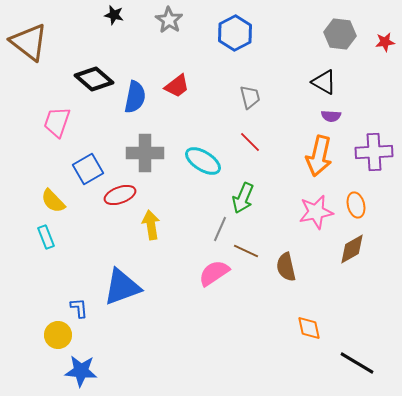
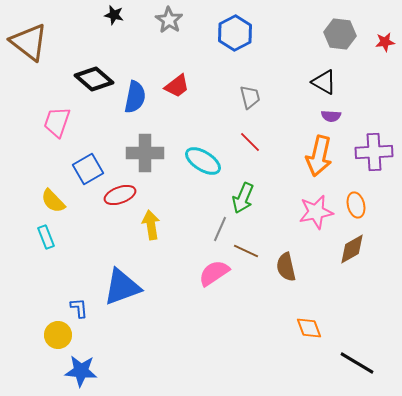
orange diamond: rotated 8 degrees counterclockwise
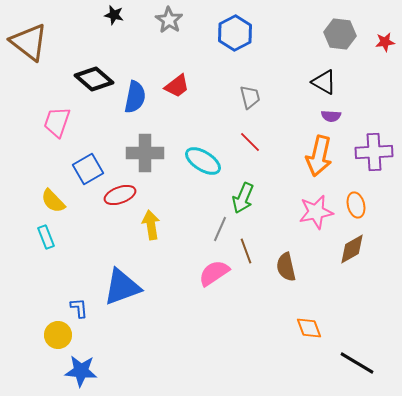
brown line: rotated 45 degrees clockwise
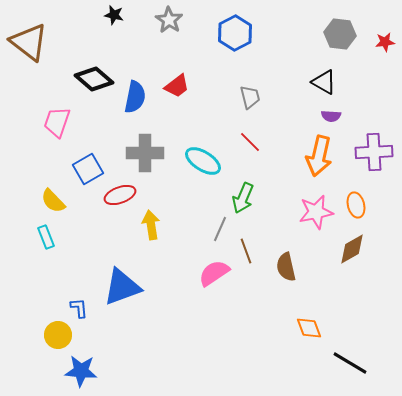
black line: moved 7 px left
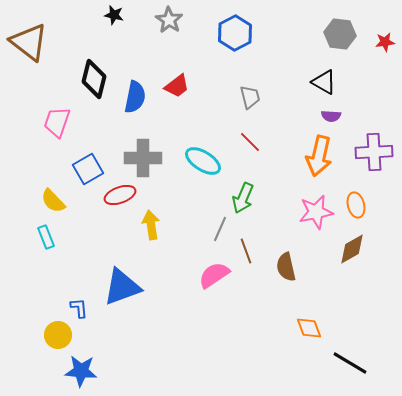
black diamond: rotated 63 degrees clockwise
gray cross: moved 2 px left, 5 px down
pink semicircle: moved 2 px down
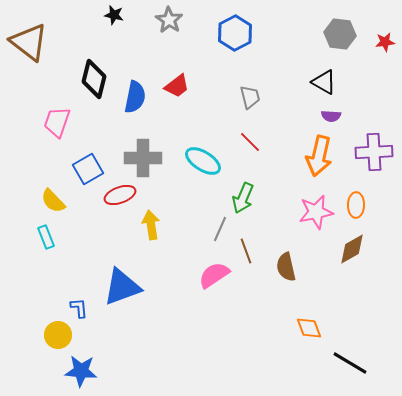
orange ellipse: rotated 15 degrees clockwise
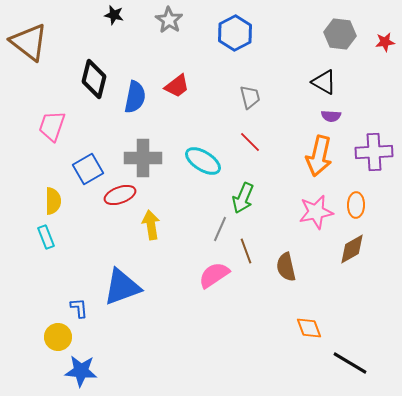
pink trapezoid: moved 5 px left, 4 px down
yellow semicircle: rotated 136 degrees counterclockwise
yellow circle: moved 2 px down
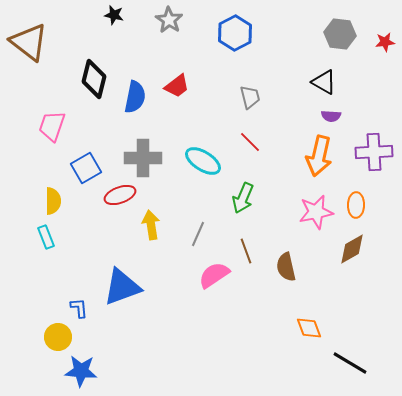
blue square: moved 2 px left, 1 px up
gray line: moved 22 px left, 5 px down
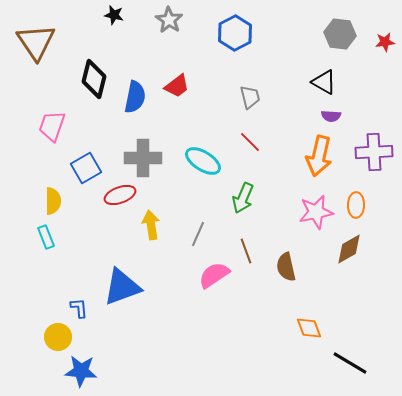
brown triangle: moved 7 px right; rotated 18 degrees clockwise
brown diamond: moved 3 px left
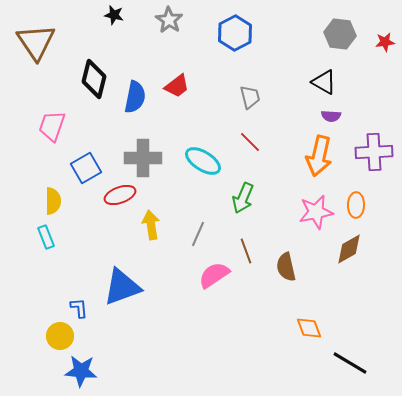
yellow circle: moved 2 px right, 1 px up
